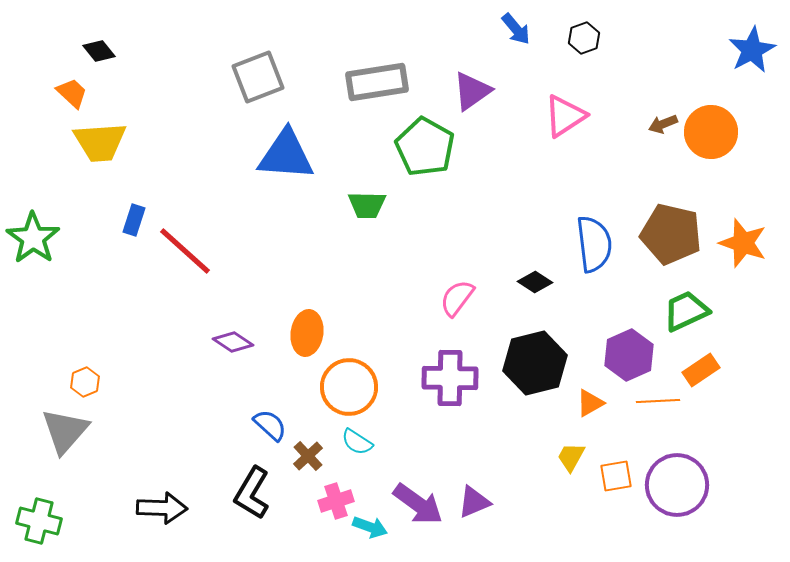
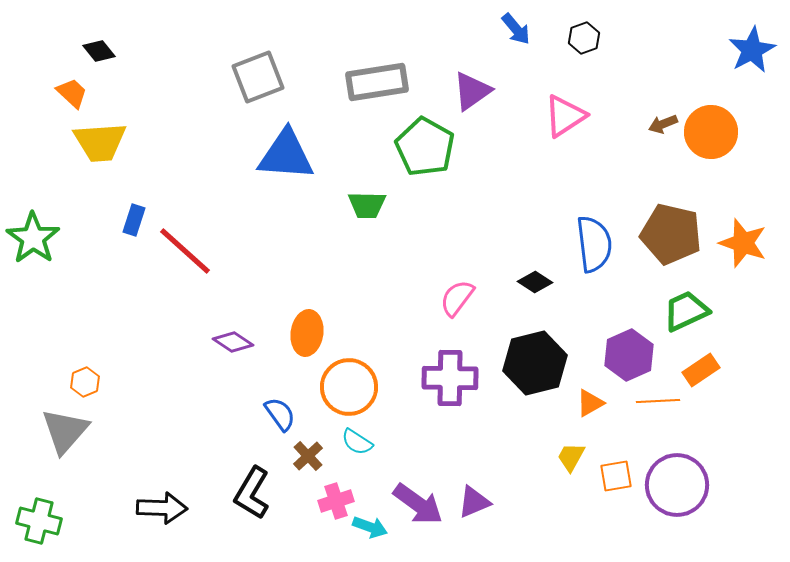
blue semicircle at (270, 425): moved 10 px right, 11 px up; rotated 12 degrees clockwise
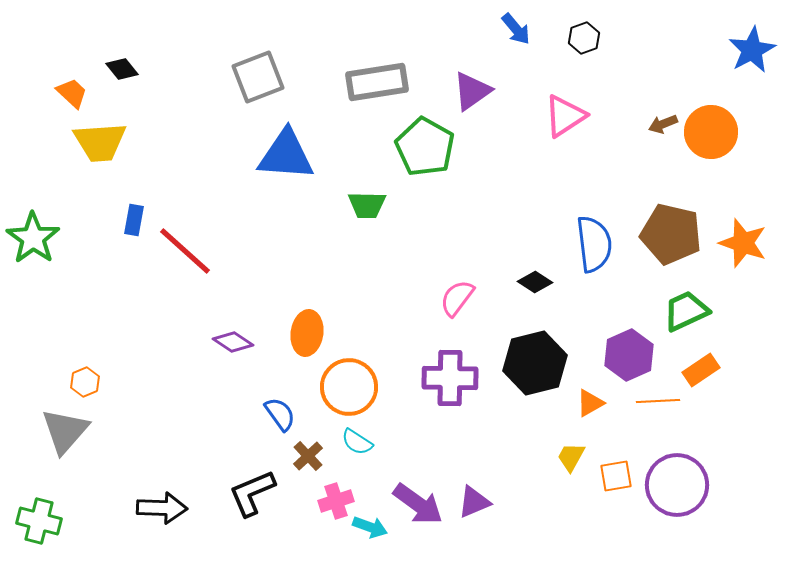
black diamond at (99, 51): moved 23 px right, 18 px down
blue rectangle at (134, 220): rotated 8 degrees counterclockwise
black L-shape at (252, 493): rotated 36 degrees clockwise
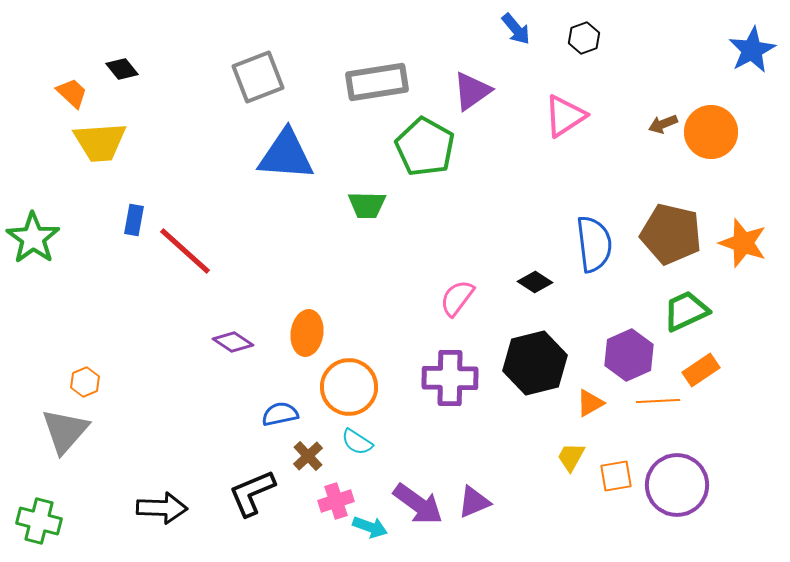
blue semicircle at (280, 414): rotated 66 degrees counterclockwise
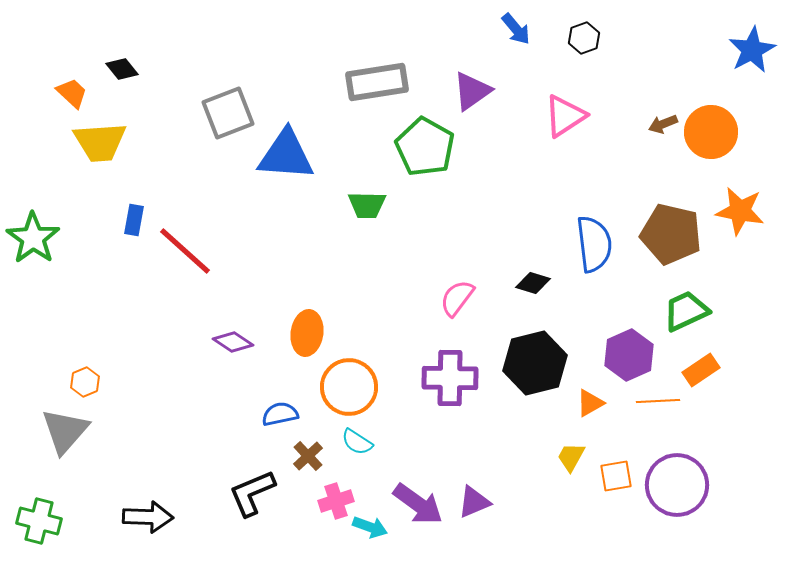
gray square at (258, 77): moved 30 px left, 36 px down
orange star at (743, 243): moved 3 px left, 32 px up; rotated 9 degrees counterclockwise
black diamond at (535, 282): moved 2 px left, 1 px down; rotated 16 degrees counterclockwise
black arrow at (162, 508): moved 14 px left, 9 px down
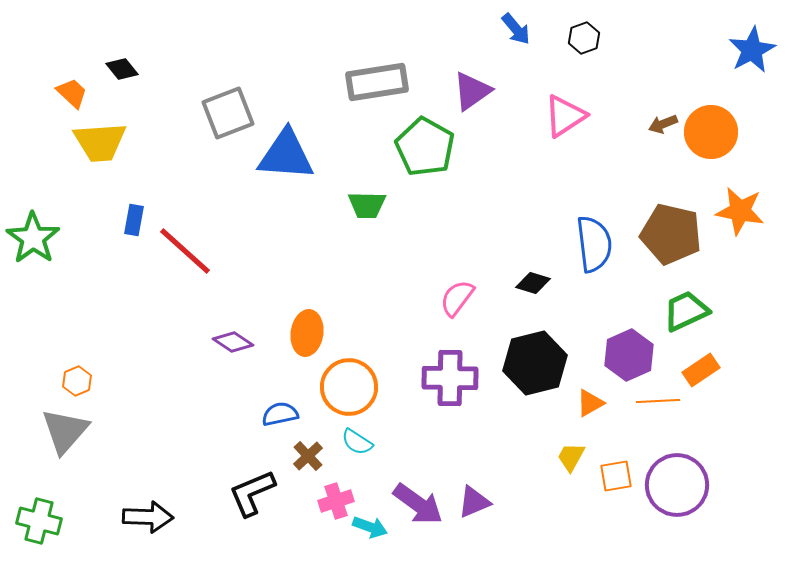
orange hexagon at (85, 382): moved 8 px left, 1 px up
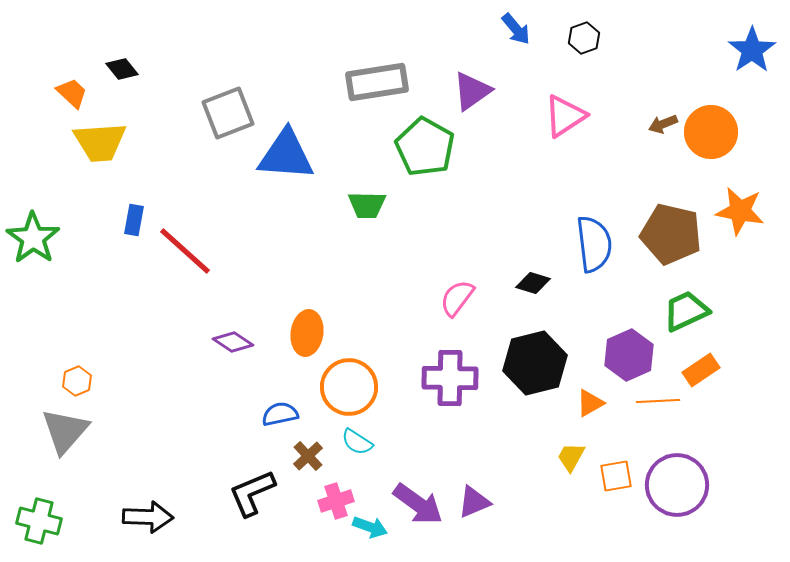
blue star at (752, 50): rotated 6 degrees counterclockwise
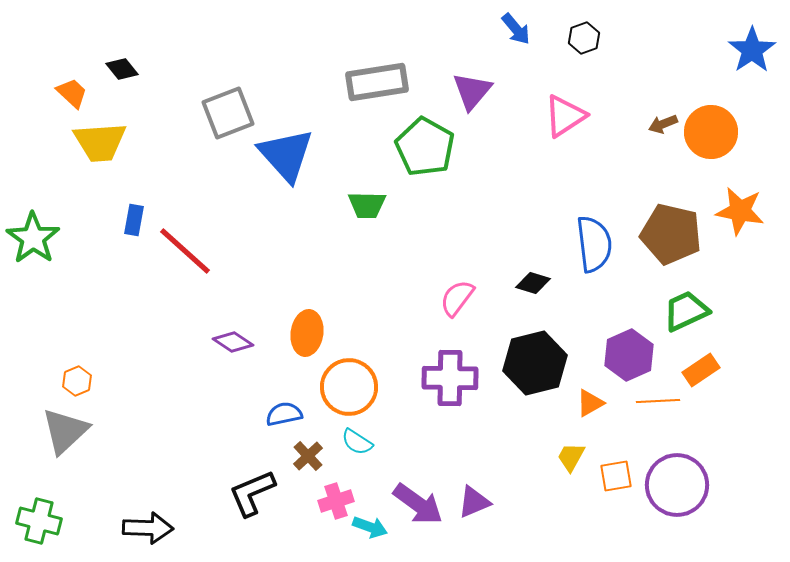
purple triangle at (472, 91): rotated 15 degrees counterclockwise
blue triangle at (286, 155): rotated 44 degrees clockwise
blue semicircle at (280, 414): moved 4 px right
gray triangle at (65, 431): rotated 6 degrees clockwise
black arrow at (148, 517): moved 11 px down
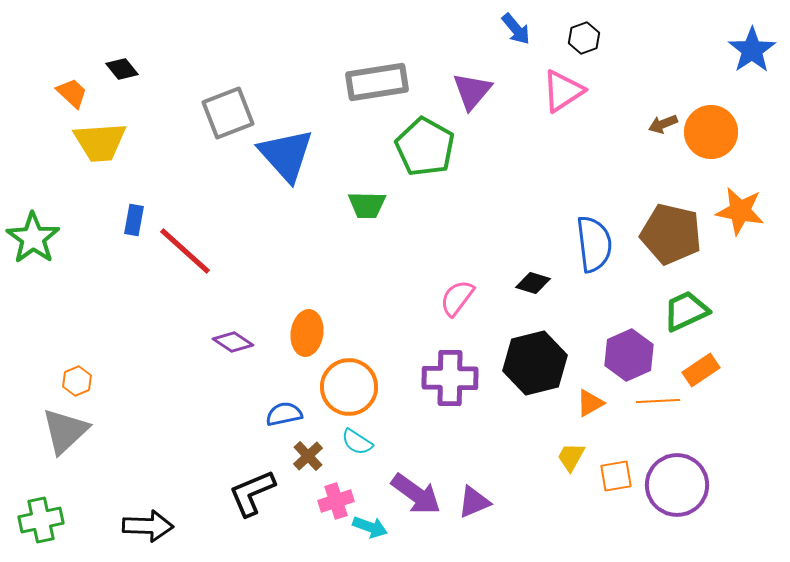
pink triangle at (565, 116): moved 2 px left, 25 px up
purple arrow at (418, 504): moved 2 px left, 10 px up
green cross at (39, 521): moved 2 px right, 1 px up; rotated 27 degrees counterclockwise
black arrow at (148, 528): moved 2 px up
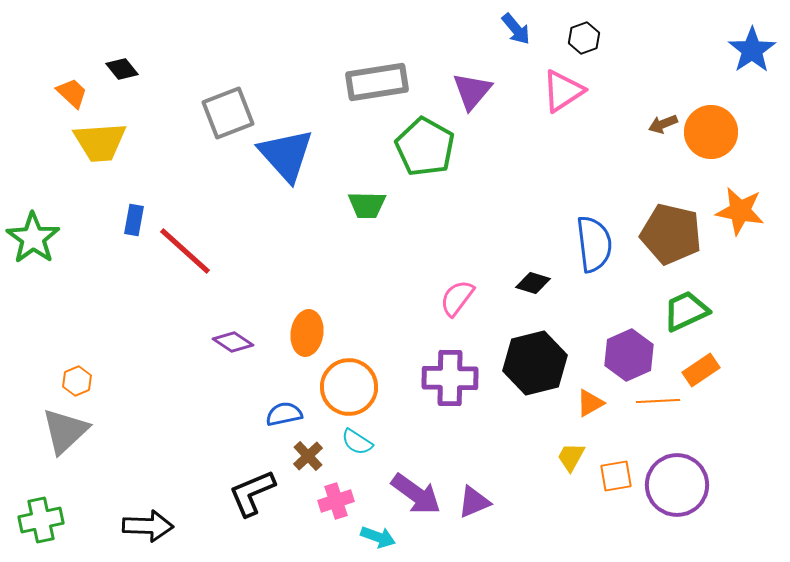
cyan arrow at (370, 527): moved 8 px right, 10 px down
